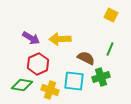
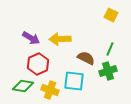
green cross: moved 7 px right, 6 px up
green diamond: moved 1 px right, 1 px down
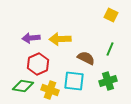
purple arrow: rotated 144 degrees clockwise
green cross: moved 10 px down
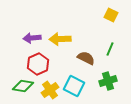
purple arrow: moved 1 px right
cyan square: moved 5 px down; rotated 20 degrees clockwise
yellow cross: rotated 36 degrees clockwise
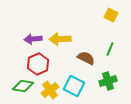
purple arrow: moved 1 px right, 1 px down
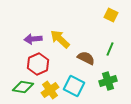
yellow arrow: rotated 45 degrees clockwise
green diamond: moved 1 px down
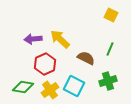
red hexagon: moved 7 px right
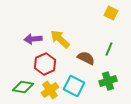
yellow square: moved 2 px up
green line: moved 1 px left
